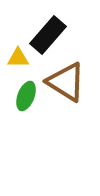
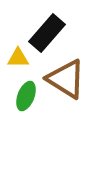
black rectangle: moved 1 px left, 2 px up
brown triangle: moved 3 px up
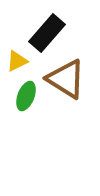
yellow triangle: moved 1 px left, 3 px down; rotated 25 degrees counterclockwise
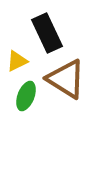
black rectangle: rotated 66 degrees counterclockwise
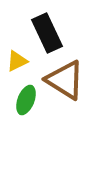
brown triangle: moved 1 px left, 1 px down
green ellipse: moved 4 px down
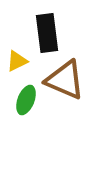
black rectangle: rotated 18 degrees clockwise
brown triangle: rotated 9 degrees counterclockwise
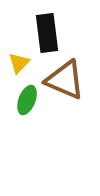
yellow triangle: moved 2 px right, 2 px down; rotated 20 degrees counterclockwise
green ellipse: moved 1 px right
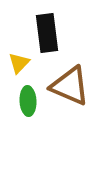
brown triangle: moved 5 px right, 6 px down
green ellipse: moved 1 px right, 1 px down; rotated 24 degrees counterclockwise
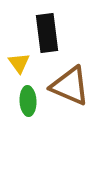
yellow triangle: rotated 20 degrees counterclockwise
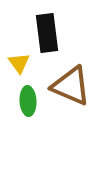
brown triangle: moved 1 px right
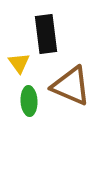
black rectangle: moved 1 px left, 1 px down
green ellipse: moved 1 px right
